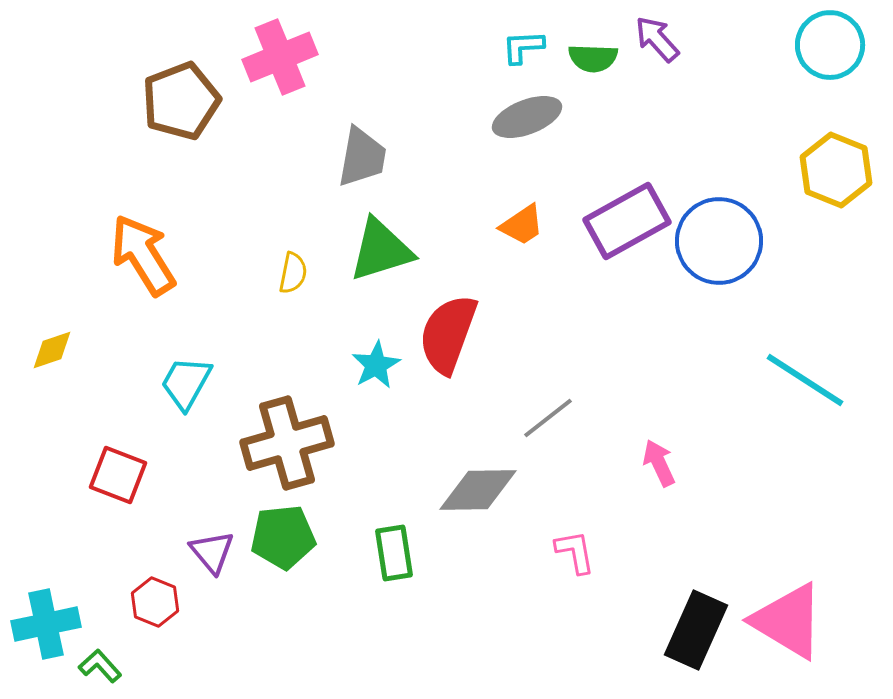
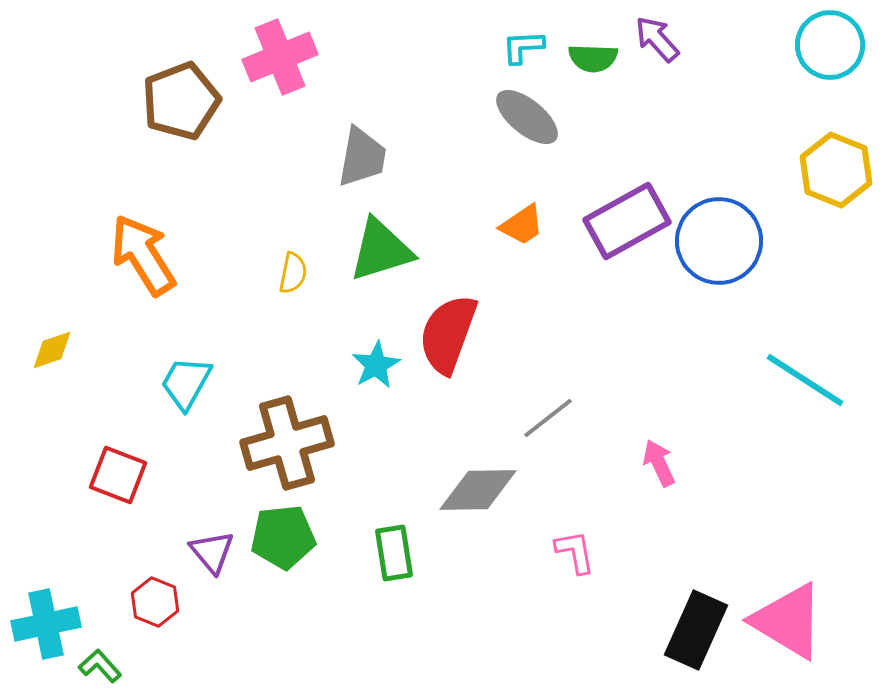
gray ellipse: rotated 60 degrees clockwise
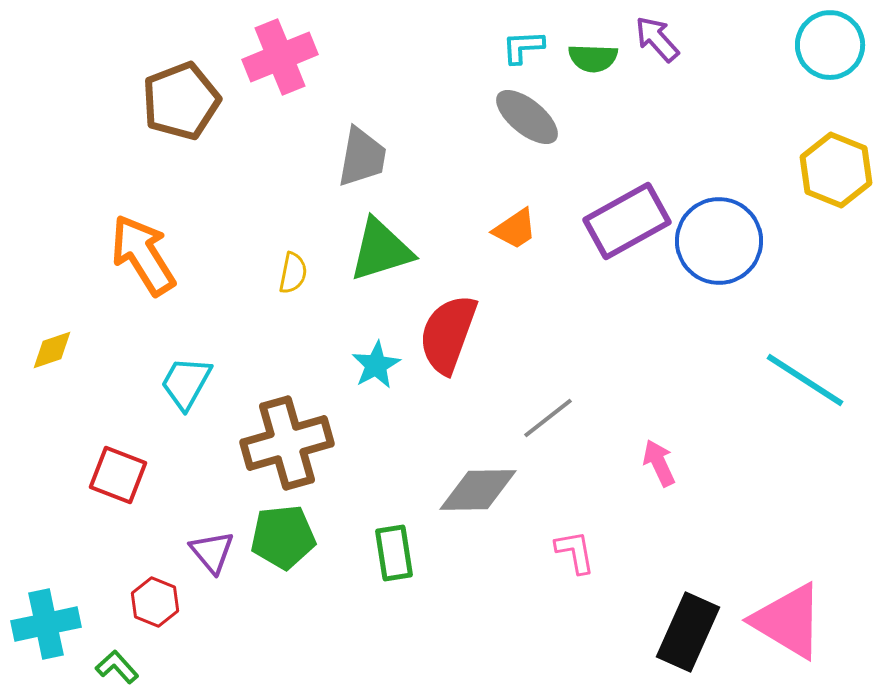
orange trapezoid: moved 7 px left, 4 px down
black rectangle: moved 8 px left, 2 px down
green L-shape: moved 17 px right, 1 px down
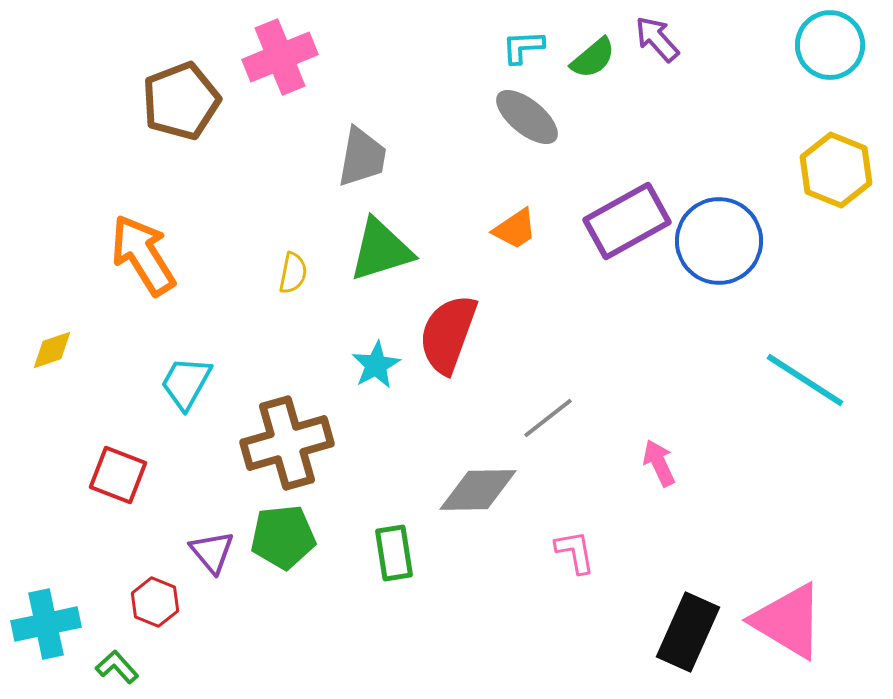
green semicircle: rotated 42 degrees counterclockwise
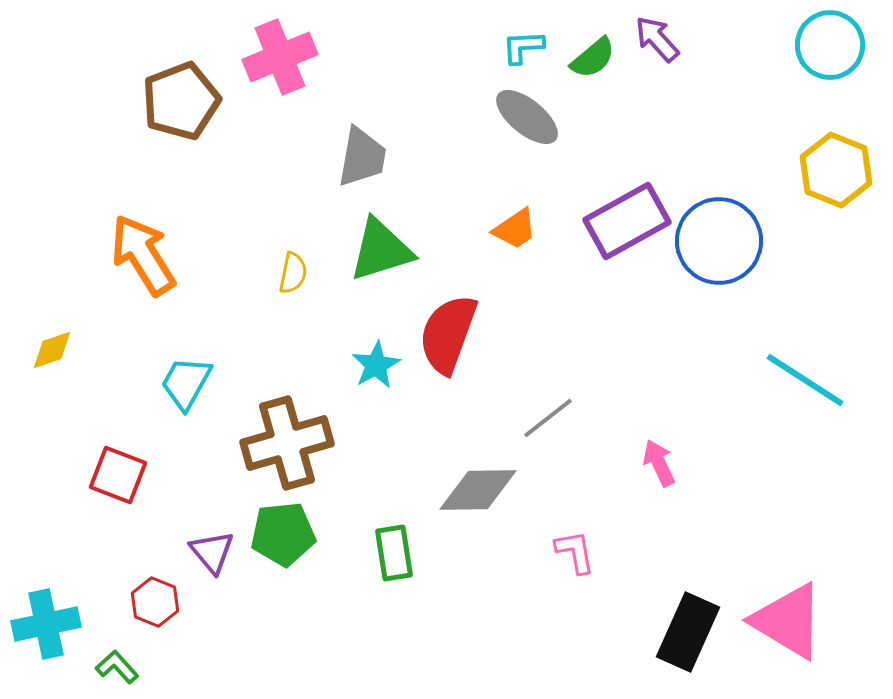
green pentagon: moved 3 px up
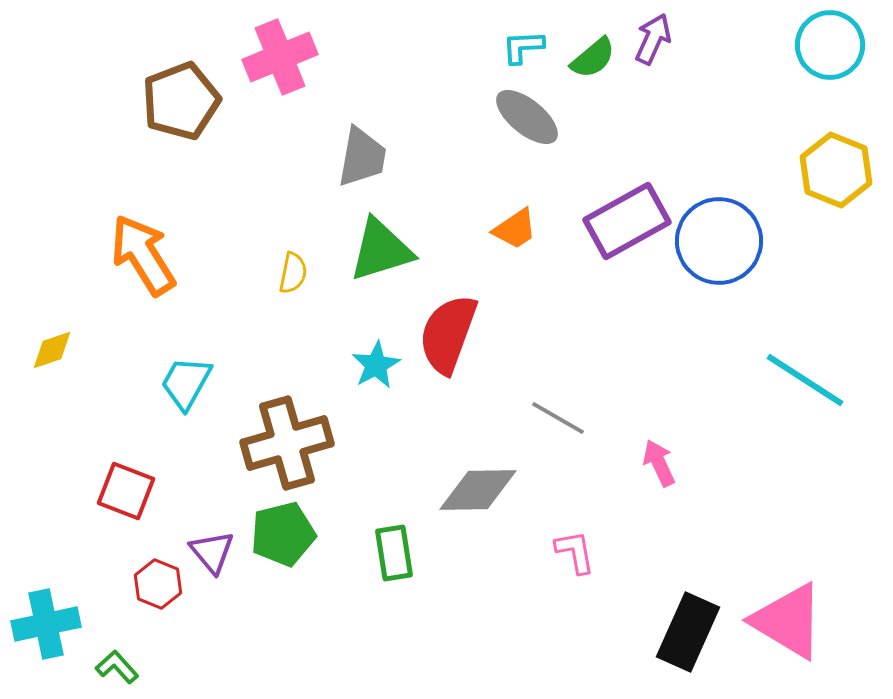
purple arrow: moved 4 px left; rotated 66 degrees clockwise
gray line: moved 10 px right; rotated 68 degrees clockwise
red square: moved 8 px right, 16 px down
green pentagon: rotated 8 degrees counterclockwise
red hexagon: moved 3 px right, 18 px up
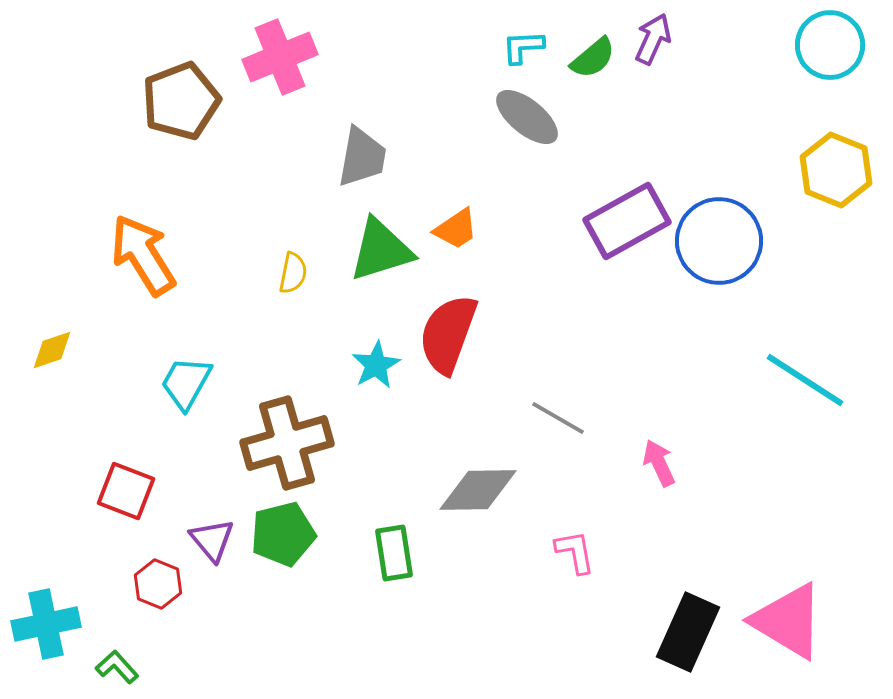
orange trapezoid: moved 59 px left
purple triangle: moved 12 px up
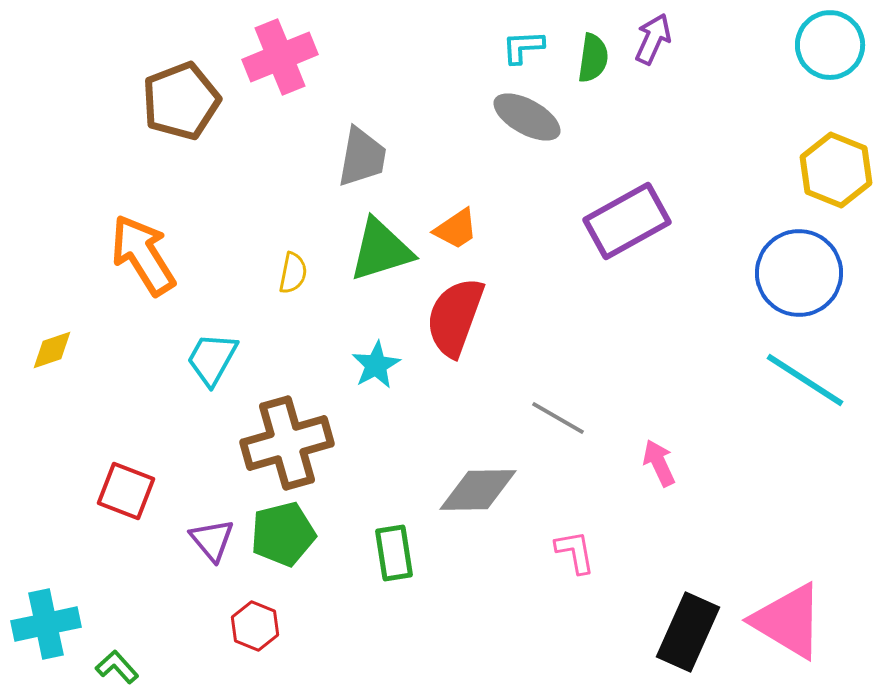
green semicircle: rotated 42 degrees counterclockwise
gray ellipse: rotated 10 degrees counterclockwise
blue circle: moved 80 px right, 32 px down
red semicircle: moved 7 px right, 17 px up
cyan trapezoid: moved 26 px right, 24 px up
red hexagon: moved 97 px right, 42 px down
